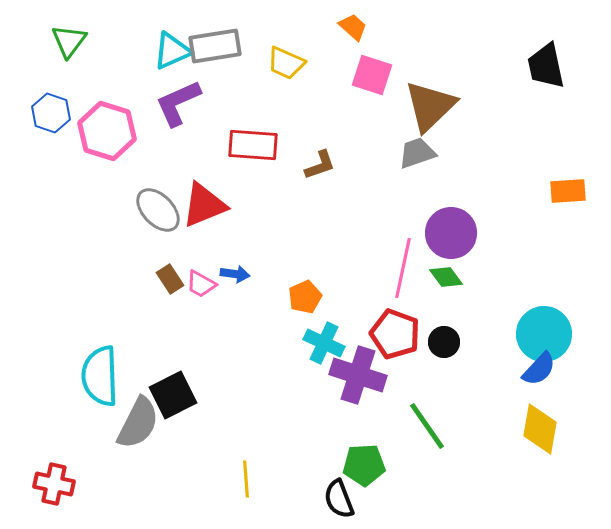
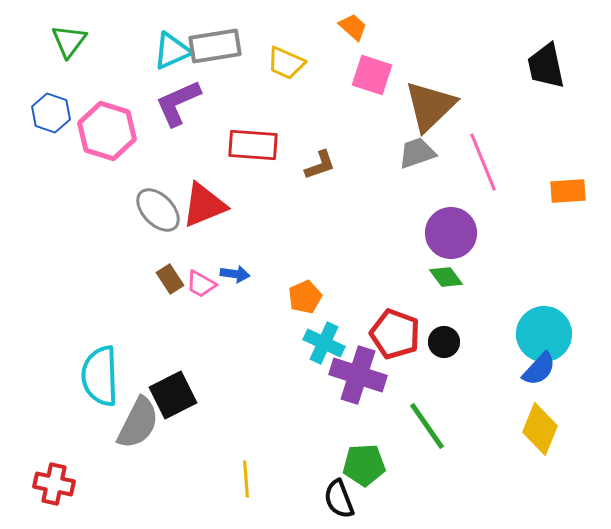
pink line: moved 80 px right, 106 px up; rotated 34 degrees counterclockwise
yellow diamond: rotated 12 degrees clockwise
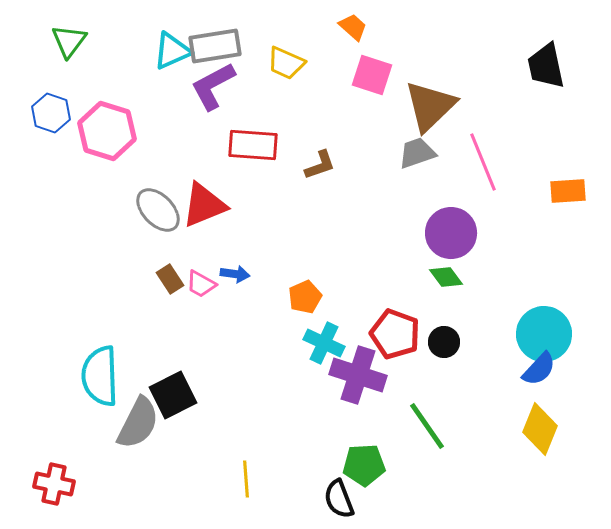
purple L-shape: moved 35 px right, 17 px up; rotated 4 degrees counterclockwise
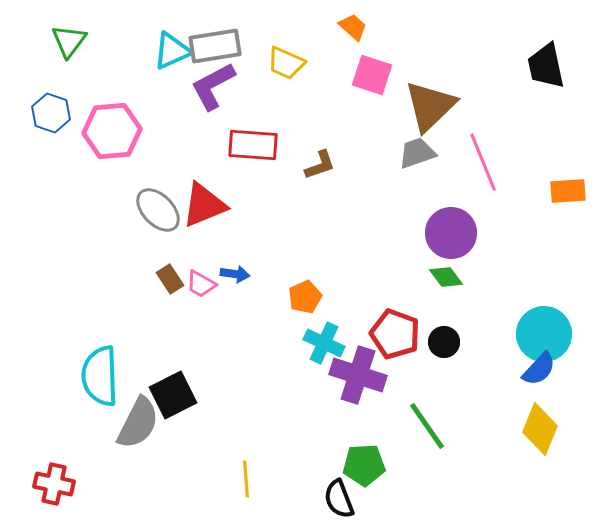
pink hexagon: moved 5 px right; rotated 22 degrees counterclockwise
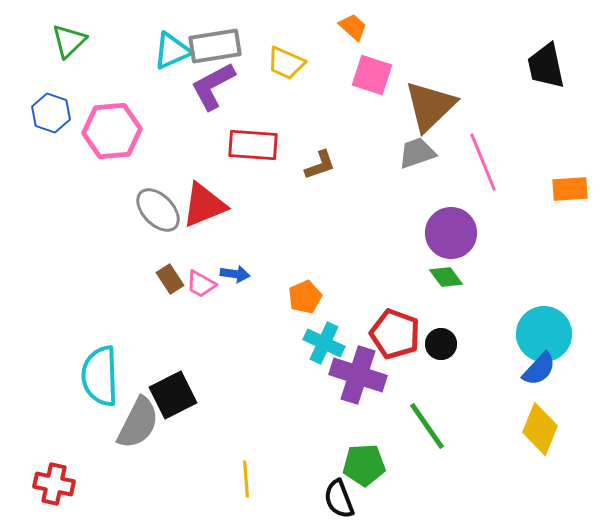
green triangle: rotated 9 degrees clockwise
orange rectangle: moved 2 px right, 2 px up
black circle: moved 3 px left, 2 px down
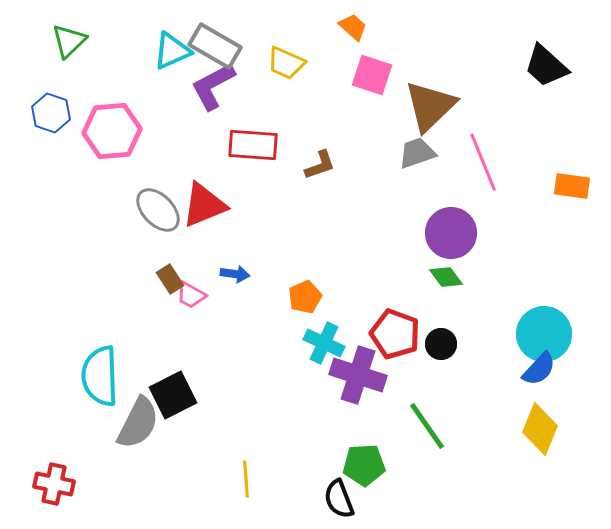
gray rectangle: rotated 39 degrees clockwise
black trapezoid: rotated 36 degrees counterclockwise
orange rectangle: moved 2 px right, 3 px up; rotated 12 degrees clockwise
pink trapezoid: moved 10 px left, 11 px down
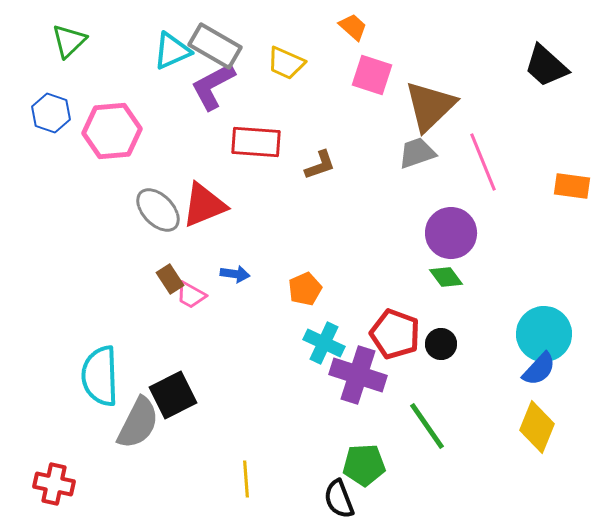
red rectangle: moved 3 px right, 3 px up
orange pentagon: moved 8 px up
yellow diamond: moved 3 px left, 2 px up
